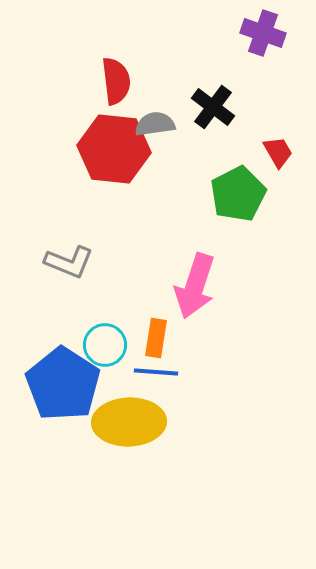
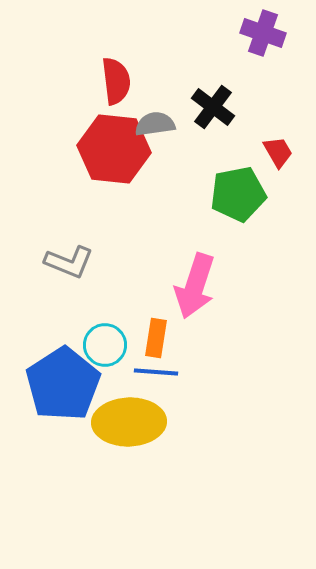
green pentagon: rotated 16 degrees clockwise
blue pentagon: rotated 6 degrees clockwise
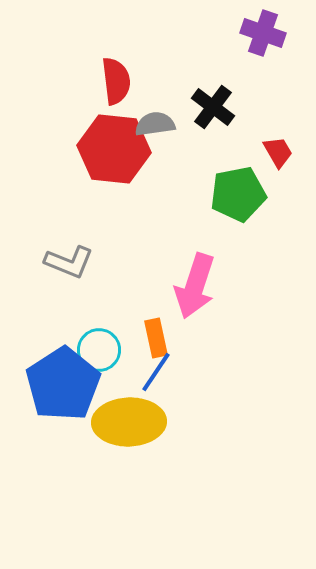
orange rectangle: rotated 21 degrees counterclockwise
cyan circle: moved 6 px left, 5 px down
blue line: rotated 60 degrees counterclockwise
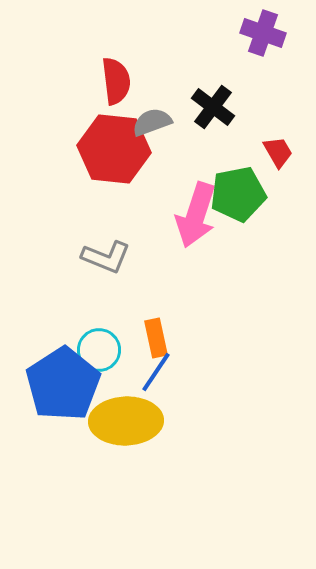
gray semicircle: moved 3 px left, 2 px up; rotated 12 degrees counterclockwise
gray L-shape: moved 37 px right, 5 px up
pink arrow: moved 1 px right, 71 px up
yellow ellipse: moved 3 px left, 1 px up
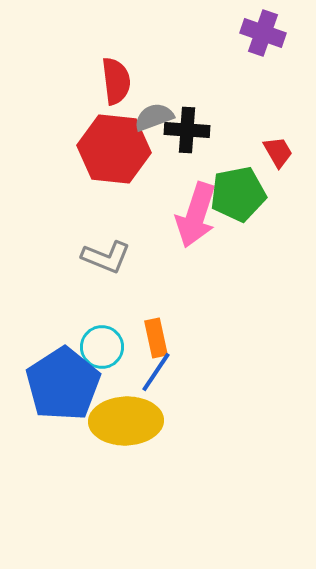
black cross: moved 26 px left, 23 px down; rotated 33 degrees counterclockwise
gray semicircle: moved 2 px right, 5 px up
cyan circle: moved 3 px right, 3 px up
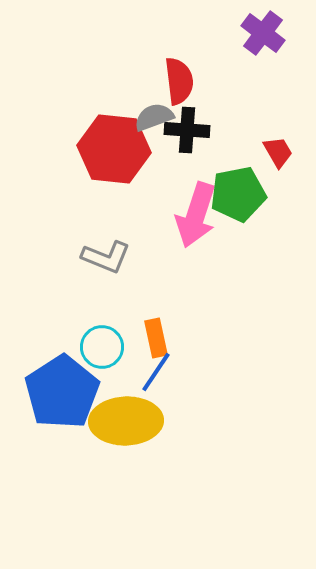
purple cross: rotated 18 degrees clockwise
red semicircle: moved 63 px right
blue pentagon: moved 1 px left, 8 px down
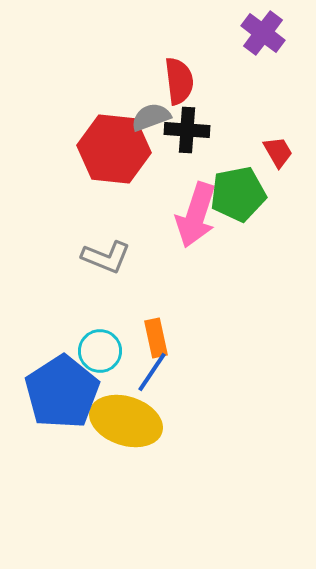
gray semicircle: moved 3 px left
cyan circle: moved 2 px left, 4 px down
blue line: moved 4 px left
yellow ellipse: rotated 20 degrees clockwise
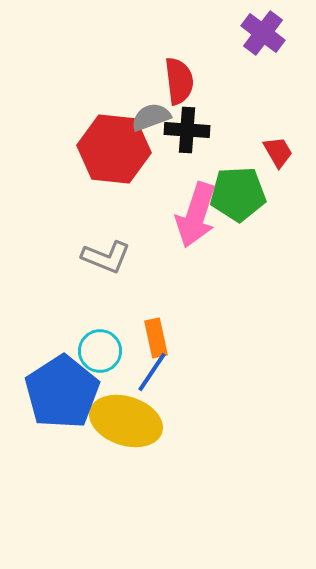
green pentagon: rotated 8 degrees clockwise
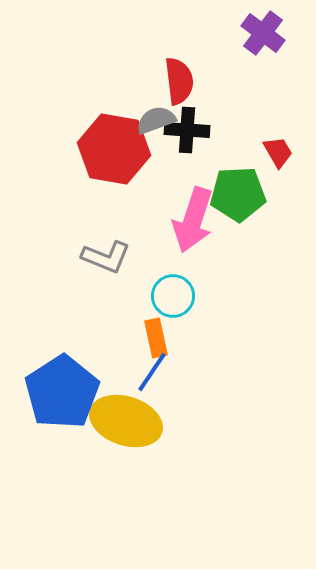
gray semicircle: moved 5 px right, 3 px down
red hexagon: rotated 4 degrees clockwise
pink arrow: moved 3 px left, 5 px down
cyan circle: moved 73 px right, 55 px up
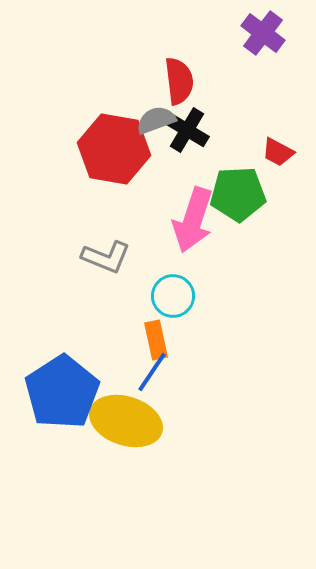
black cross: rotated 27 degrees clockwise
red trapezoid: rotated 148 degrees clockwise
orange rectangle: moved 2 px down
